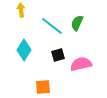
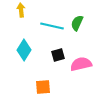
cyan line: rotated 25 degrees counterclockwise
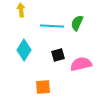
cyan line: rotated 10 degrees counterclockwise
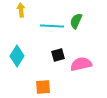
green semicircle: moved 1 px left, 2 px up
cyan diamond: moved 7 px left, 6 px down
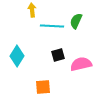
yellow arrow: moved 11 px right
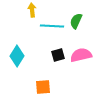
pink semicircle: moved 9 px up
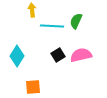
black square: rotated 16 degrees counterclockwise
orange square: moved 10 px left
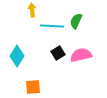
black square: moved 2 px up
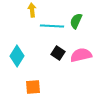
black square: rotated 24 degrees counterclockwise
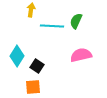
yellow arrow: moved 1 px left; rotated 16 degrees clockwise
black square: moved 21 px left, 13 px down
